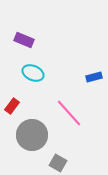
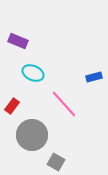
purple rectangle: moved 6 px left, 1 px down
pink line: moved 5 px left, 9 px up
gray square: moved 2 px left, 1 px up
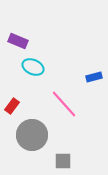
cyan ellipse: moved 6 px up
gray square: moved 7 px right, 1 px up; rotated 30 degrees counterclockwise
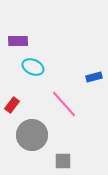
purple rectangle: rotated 24 degrees counterclockwise
red rectangle: moved 1 px up
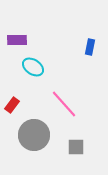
purple rectangle: moved 1 px left, 1 px up
cyan ellipse: rotated 10 degrees clockwise
blue rectangle: moved 4 px left, 30 px up; rotated 63 degrees counterclockwise
gray circle: moved 2 px right
gray square: moved 13 px right, 14 px up
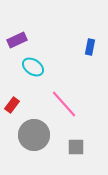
purple rectangle: rotated 24 degrees counterclockwise
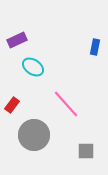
blue rectangle: moved 5 px right
pink line: moved 2 px right
gray square: moved 10 px right, 4 px down
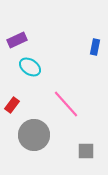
cyan ellipse: moved 3 px left
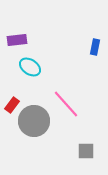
purple rectangle: rotated 18 degrees clockwise
gray circle: moved 14 px up
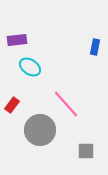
gray circle: moved 6 px right, 9 px down
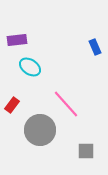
blue rectangle: rotated 35 degrees counterclockwise
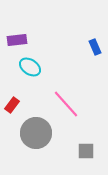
gray circle: moved 4 px left, 3 px down
